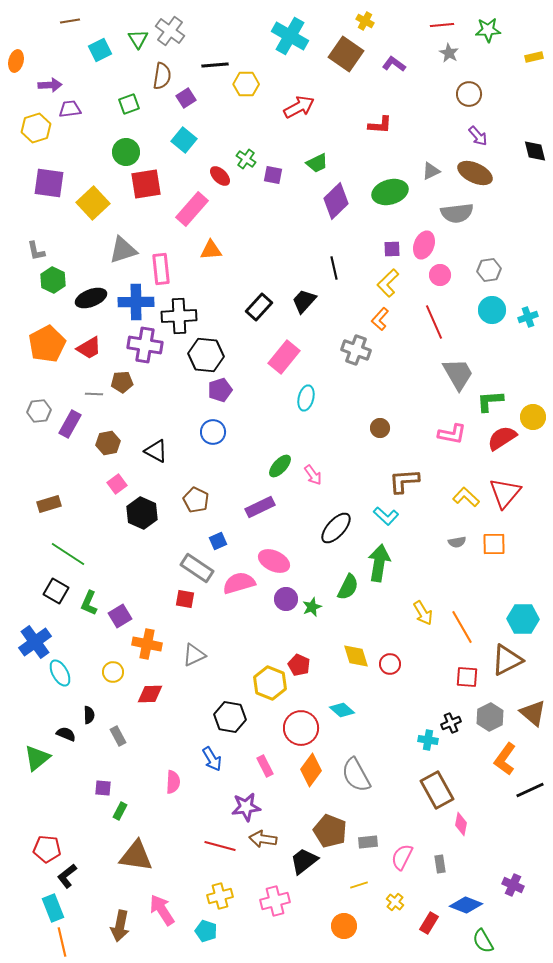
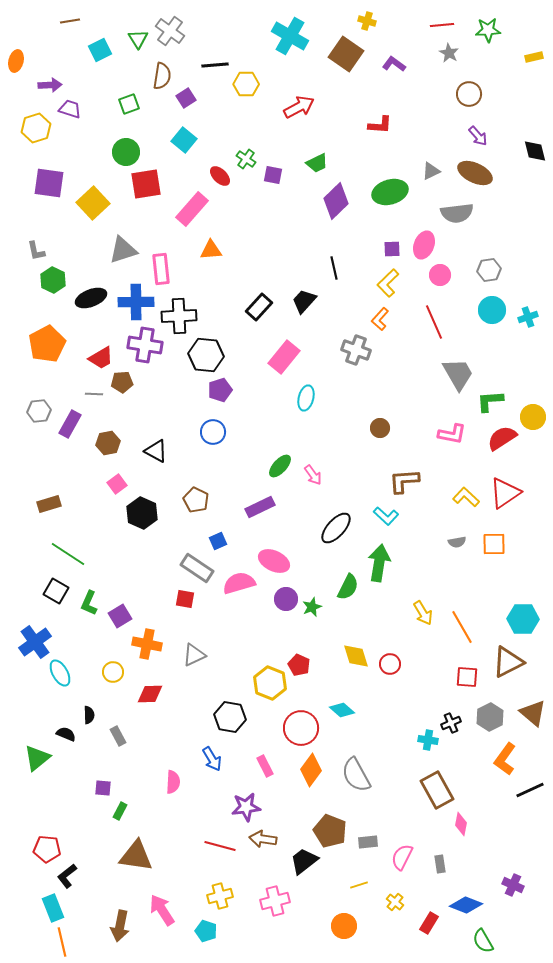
yellow cross at (365, 21): moved 2 px right; rotated 12 degrees counterclockwise
purple trapezoid at (70, 109): rotated 25 degrees clockwise
red trapezoid at (89, 348): moved 12 px right, 10 px down
red triangle at (505, 493): rotated 16 degrees clockwise
brown triangle at (507, 660): moved 1 px right, 2 px down
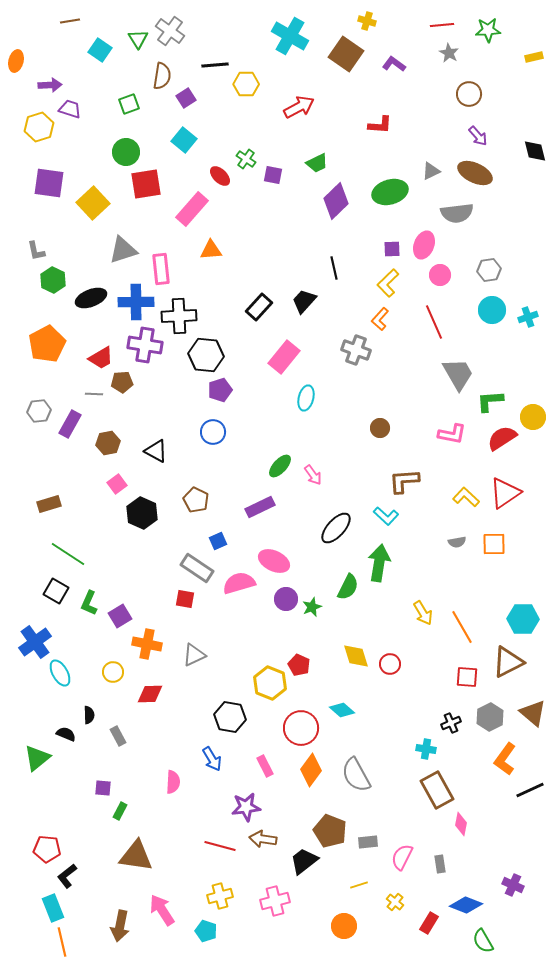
cyan square at (100, 50): rotated 30 degrees counterclockwise
yellow hexagon at (36, 128): moved 3 px right, 1 px up
cyan cross at (428, 740): moved 2 px left, 9 px down
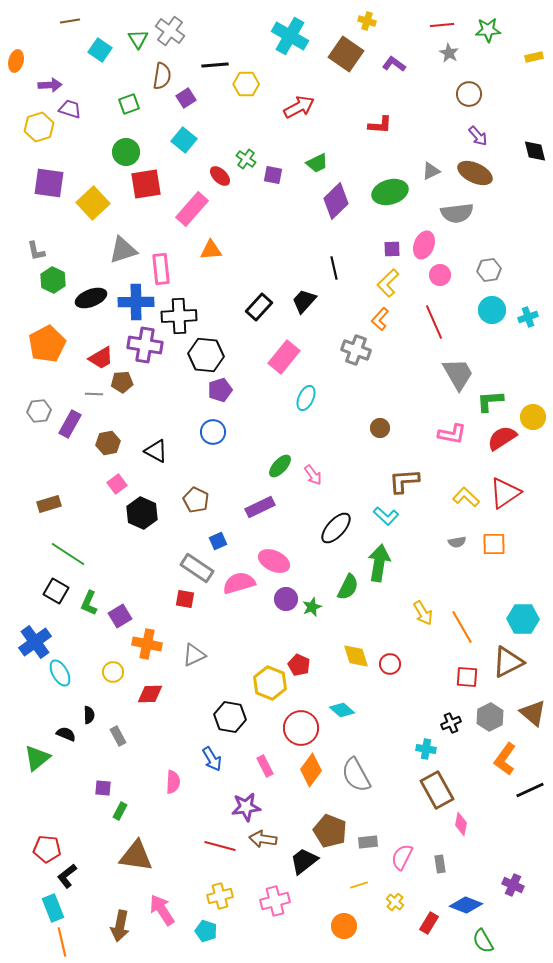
cyan ellipse at (306, 398): rotated 10 degrees clockwise
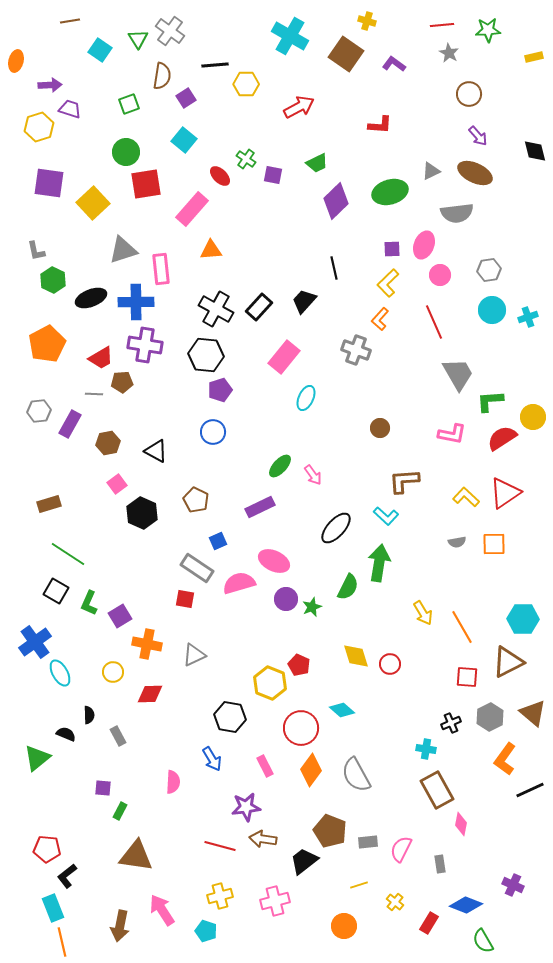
black cross at (179, 316): moved 37 px right, 7 px up; rotated 32 degrees clockwise
pink semicircle at (402, 857): moved 1 px left, 8 px up
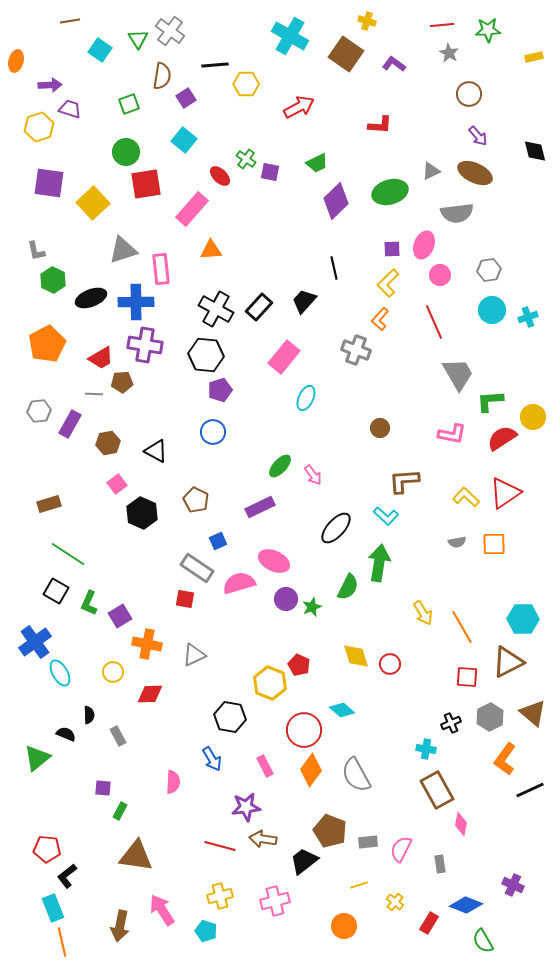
purple square at (273, 175): moved 3 px left, 3 px up
red circle at (301, 728): moved 3 px right, 2 px down
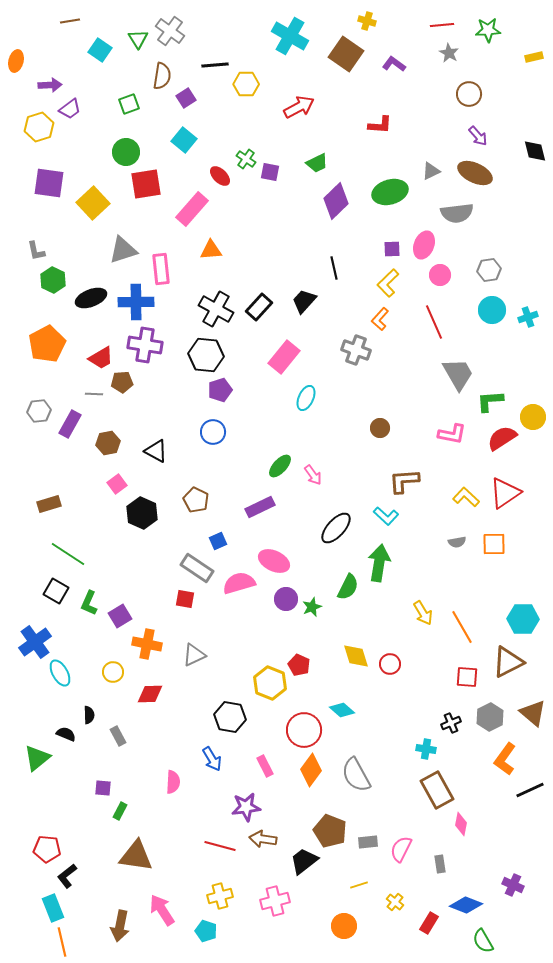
purple trapezoid at (70, 109): rotated 125 degrees clockwise
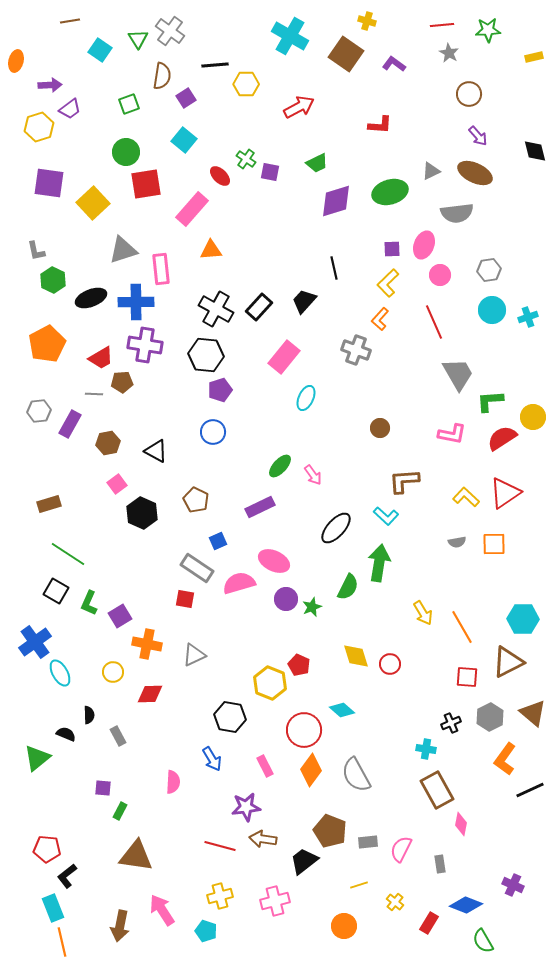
purple diamond at (336, 201): rotated 27 degrees clockwise
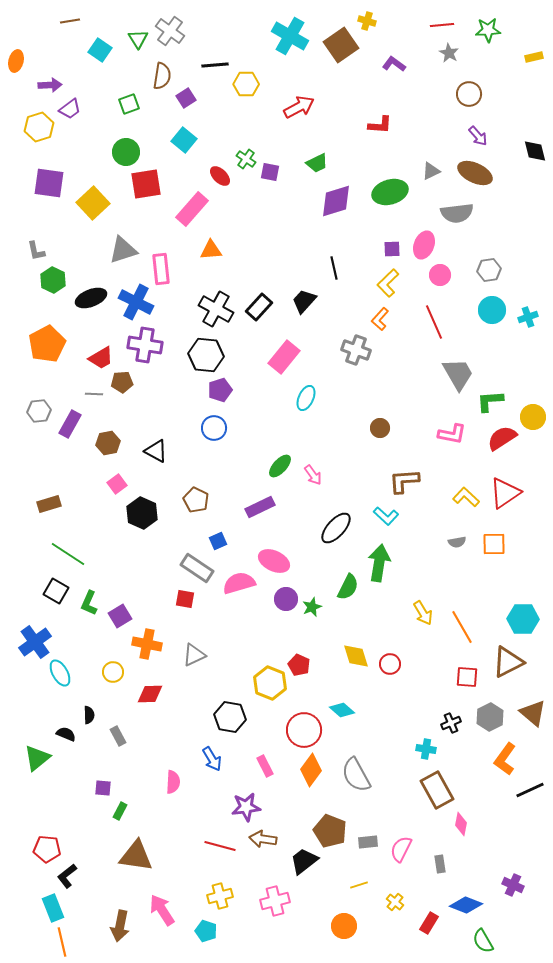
brown square at (346, 54): moved 5 px left, 9 px up; rotated 20 degrees clockwise
blue cross at (136, 302): rotated 28 degrees clockwise
blue circle at (213, 432): moved 1 px right, 4 px up
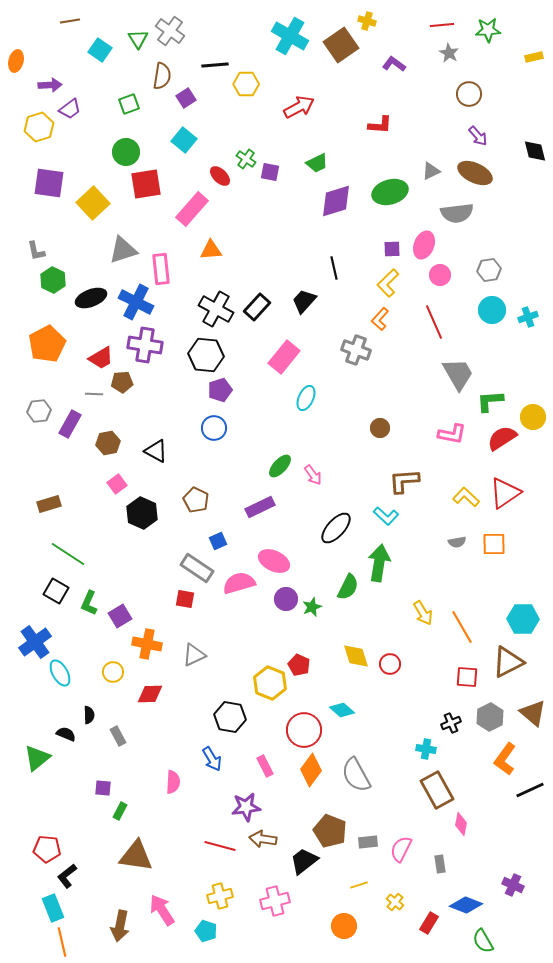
black rectangle at (259, 307): moved 2 px left
